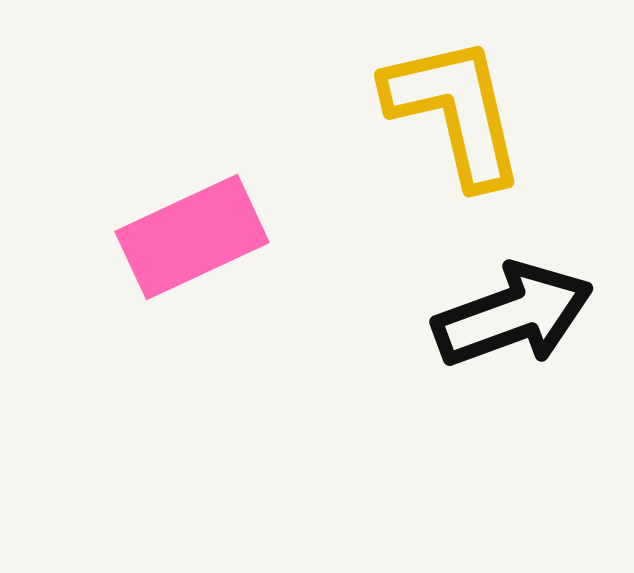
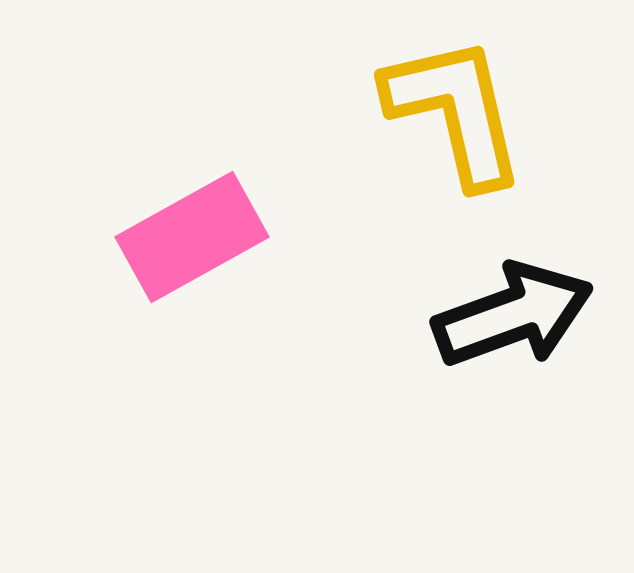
pink rectangle: rotated 4 degrees counterclockwise
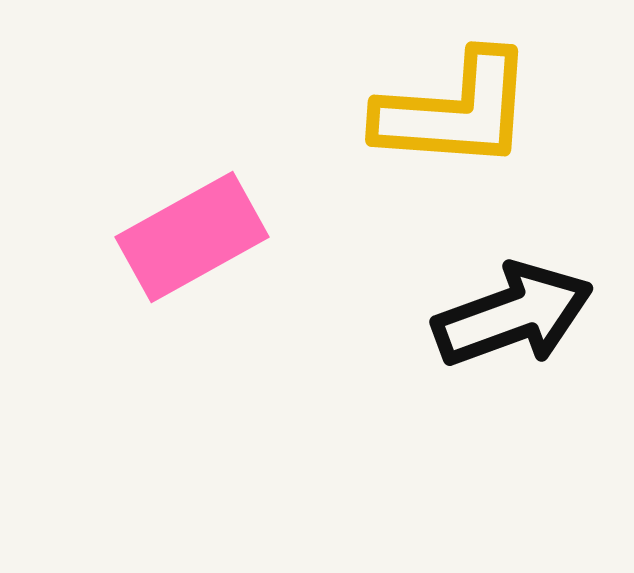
yellow L-shape: rotated 107 degrees clockwise
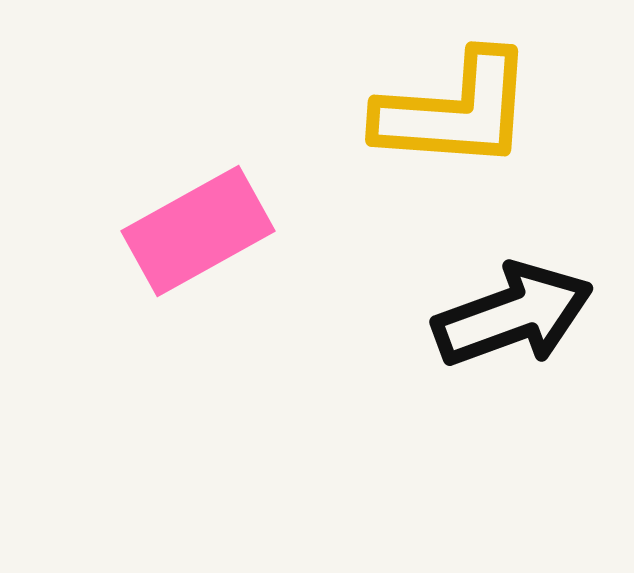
pink rectangle: moved 6 px right, 6 px up
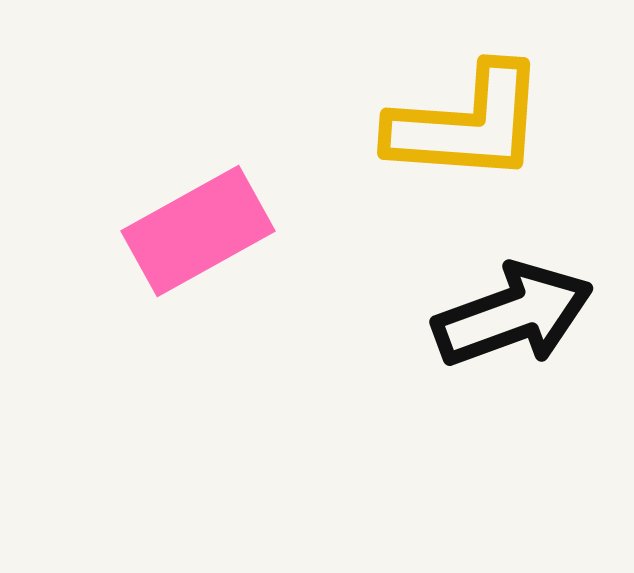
yellow L-shape: moved 12 px right, 13 px down
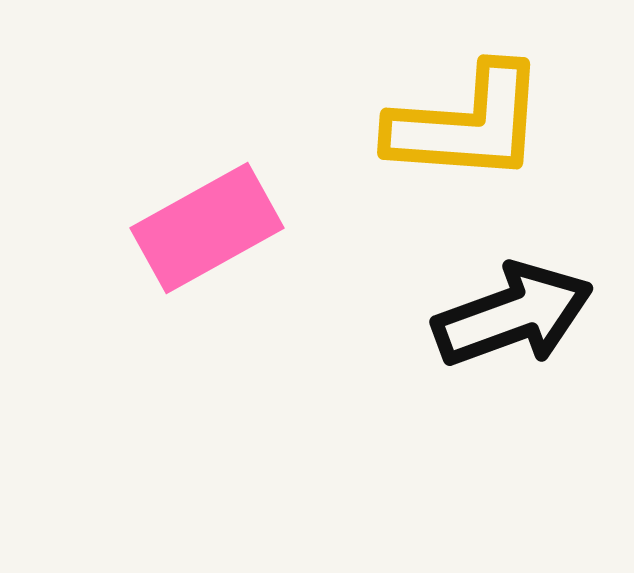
pink rectangle: moved 9 px right, 3 px up
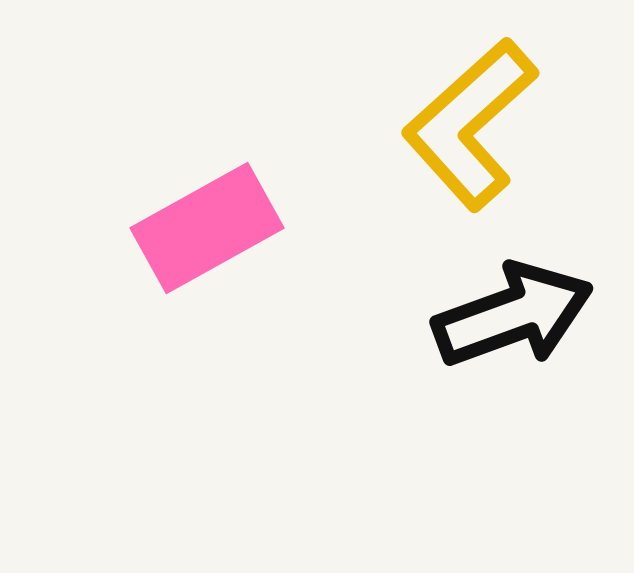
yellow L-shape: moved 3 px right; rotated 134 degrees clockwise
